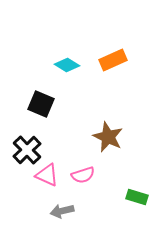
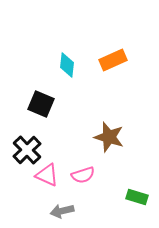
cyan diamond: rotated 65 degrees clockwise
brown star: moved 1 px right; rotated 8 degrees counterclockwise
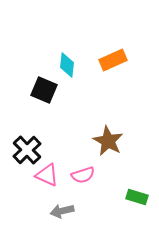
black square: moved 3 px right, 14 px up
brown star: moved 1 px left, 4 px down; rotated 12 degrees clockwise
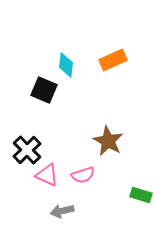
cyan diamond: moved 1 px left
green rectangle: moved 4 px right, 2 px up
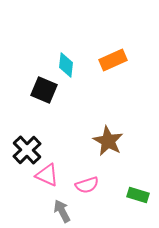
pink semicircle: moved 4 px right, 10 px down
green rectangle: moved 3 px left
gray arrow: rotated 75 degrees clockwise
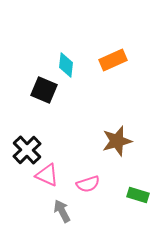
brown star: moved 9 px right; rotated 28 degrees clockwise
pink semicircle: moved 1 px right, 1 px up
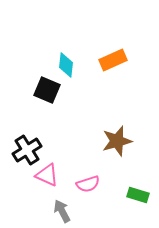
black square: moved 3 px right
black cross: rotated 12 degrees clockwise
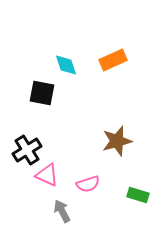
cyan diamond: rotated 25 degrees counterclockwise
black square: moved 5 px left, 3 px down; rotated 12 degrees counterclockwise
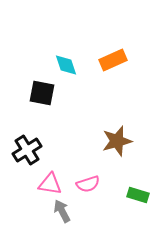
pink triangle: moved 3 px right, 9 px down; rotated 15 degrees counterclockwise
